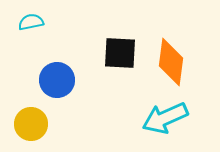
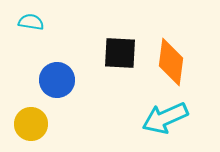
cyan semicircle: rotated 20 degrees clockwise
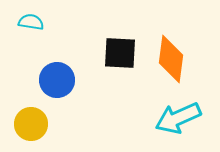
orange diamond: moved 3 px up
cyan arrow: moved 13 px right
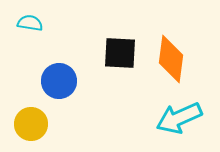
cyan semicircle: moved 1 px left, 1 px down
blue circle: moved 2 px right, 1 px down
cyan arrow: moved 1 px right
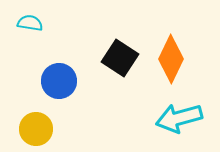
black square: moved 5 px down; rotated 30 degrees clockwise
orange diamond: rotated 18 degrees clockwise
cyan arrow: rotated 9 degrees clockwise
yellow circle: moved 5 px right, 5 px down
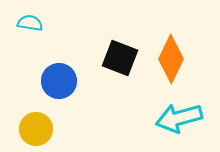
black square: rotated 12 degrees counterclockwise
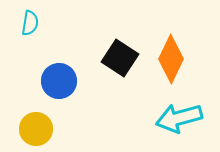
cyan semicircle: rotated 90 degrees clockwise
black square: rotated 12 degrees clockwise
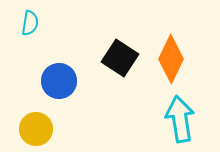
cyan arrow: moved 1 px right, 1 px down; rotated 96 degrees clockwise
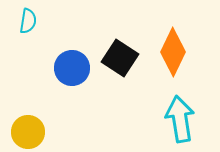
cyan semicircle: moved 2 px left, 2 px up
orange diamond: moved 2 px right, 7 px up
blue circle: moved 13 px right, 13 px up
yellow circle: moved 8 px left, 3 px down
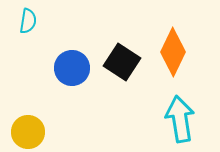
black square: moved 2 px right, 4 px down
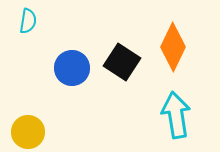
orange diamond: moved 5 px up
cyan arrow: moved 4 px left, 4 px up
